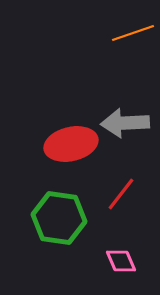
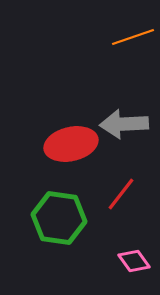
orange line: moved 4 px down
gray arrow: moved 1 px left, 1 px down
pink diamond: moved 13 px right; rotated 12 degrees counterclockwise
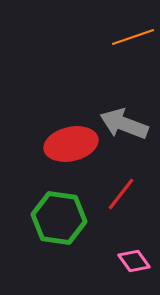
gray arrow: rotated 24 degrees clockwise
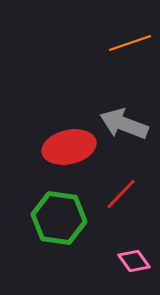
orange line: moved 3 px left, 6 px down
red ellipse: moved 2 px left, 3 px down
red line: rotated 6 degrees clockwise
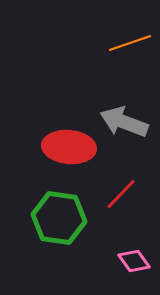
gray arrow: moved 2 px up
red ellipse: rotated 18 degrees clockwise
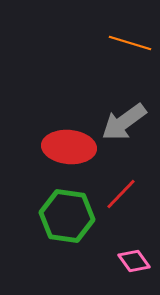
orange line: rotated 36 degrees clockwise
gray arrow: rotated 57 degrees counterclockwise
green hexagon: moved 8 px right, 2 px up
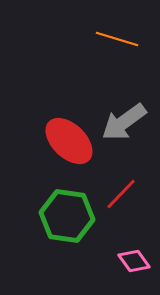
orange line: moved 13 px left, 4 px up
red ellipse: moved 6 px up; rotated 39 degrees clockwise
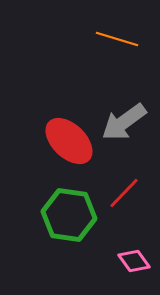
red line: moved 3 px right, 1 px up
green hexagon: moved 2 px right, 1 px up
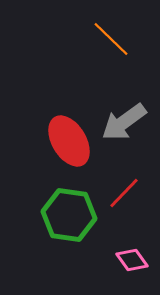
orange line: moved 6 px left; rotated 27 degrees clockwise
red ellipse: rotated 15 degrees clockwise
pink diamond: moved 2 px left, 1 px up
